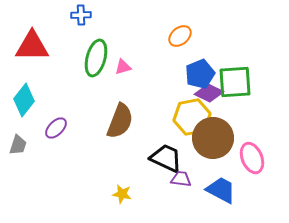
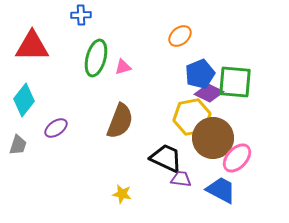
green square: rotated 9 degrees clockwise
purple ellipse: rotated 10 degrees clockwise
pink ellipse: moved 15 px left; rotated 64 degrees clockwise
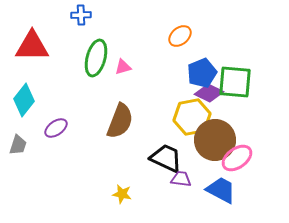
blue pentagon: moved 2 px right, 1 px up
brown circle: moved 2 px right, 2 px down
pink ellipse: rotated 12 degrees clockwise
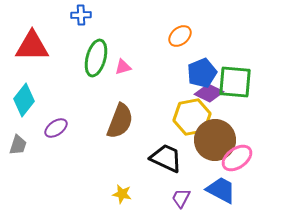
purple trapezoid: moved 19 px down; rotated 70 degrees counterclockwise
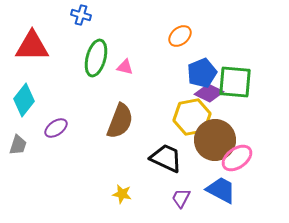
blue cross: rotated 18 degrees clockwise
pink triangle: moved 2 px right; rotated 30 degrees clockwise
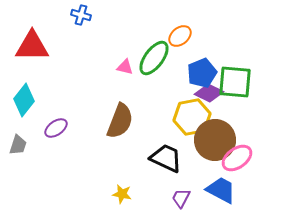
green ellipse: moved 58 px right; rotated 21 degrees clockwise
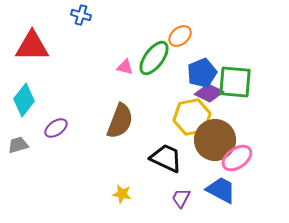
gray trapezoid: rotated 125 degrees counterclockwise
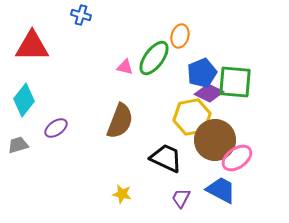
orange ellipse: rotated 35 degrees counterclockwise
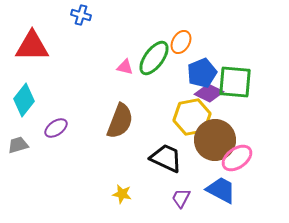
orange ellipse: moved 1 px right, 6 px down; rotated 15 degrees clockwise
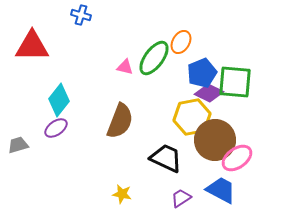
cyan diamond: moved 35 px right
purple trapezoid: rotated 30 degrees clockwise
